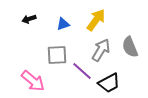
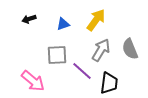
gray semicircle: moved 2 px down
black trapezoid: rotated 55 degrees counterclockwise
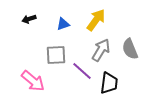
gray square: moved 1 px left
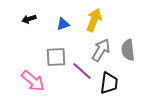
yellow arrow: moved 2 px left; rotated 15 degrees counterclockwise
gray semicircle: moved 2 px left, 1 px down; rotated 15 degrees clockwise
gray square: moved 2 px down
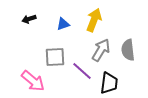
gray square: moved 1 px left
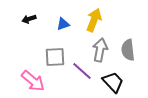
gray arrow: moved 1 px left; rotated 20 degrees counterclockwise
black trapezoid: moved 4 px right, 1 px up; rotated 50 degrees counterclockwise
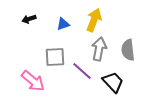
gray arrow: moved 1 px left, 1 px up
